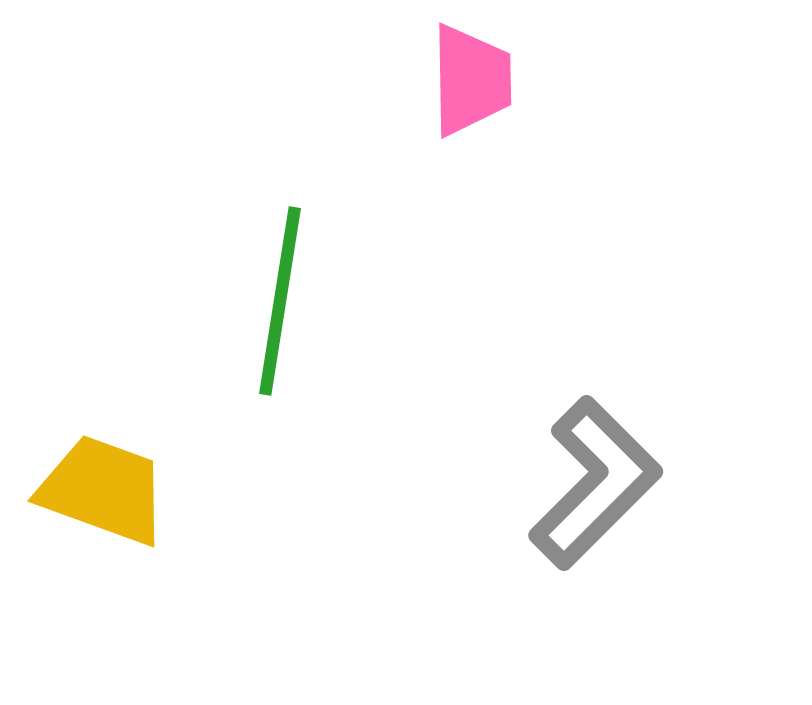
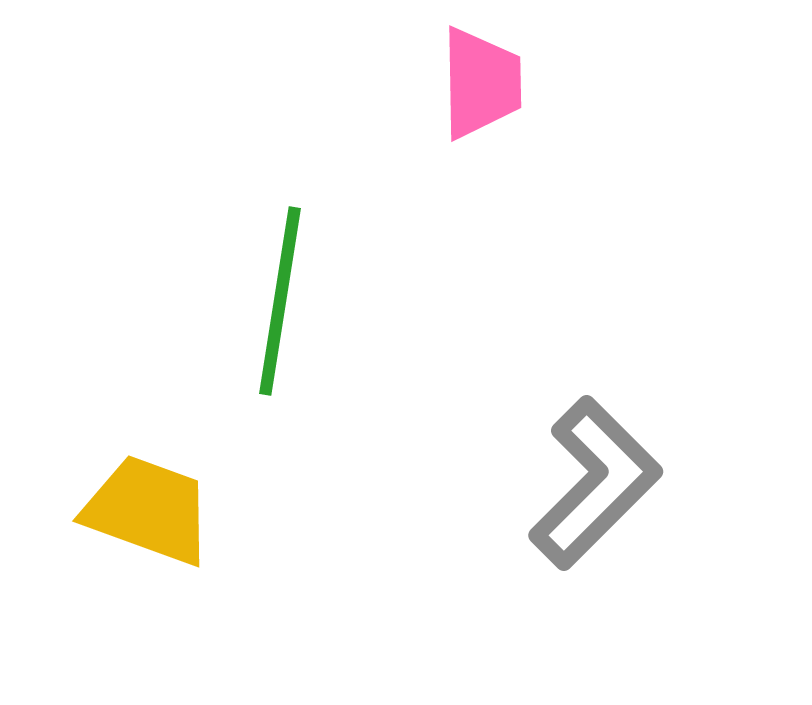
pink trapezoid: moved 10 px right, 3 px down
yellow trapezoid: moved 45 px right, 20 px down
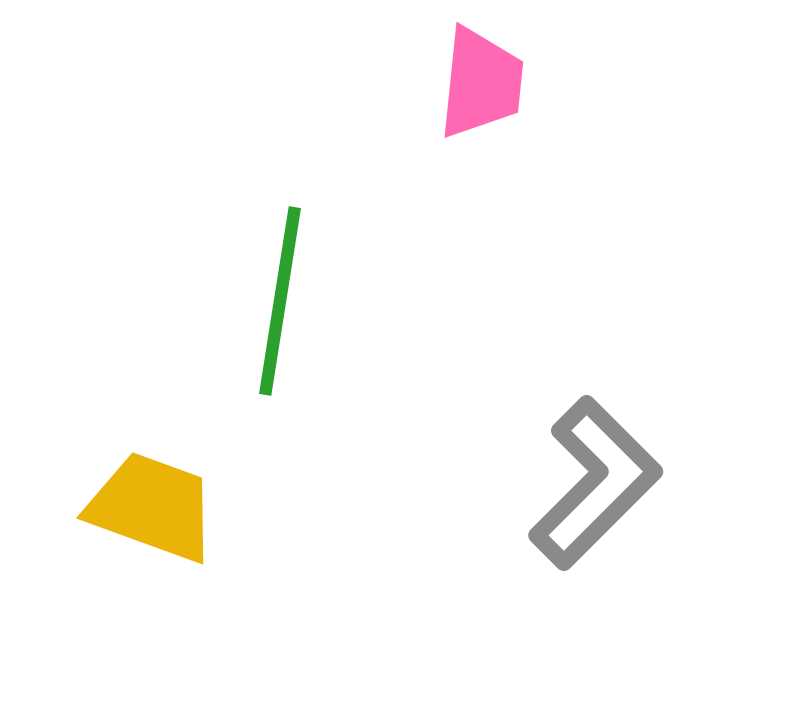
pink trapezoid: rotated 7 degrees clockwise
yellow trapezoid: moved 4 px right, 3 px up
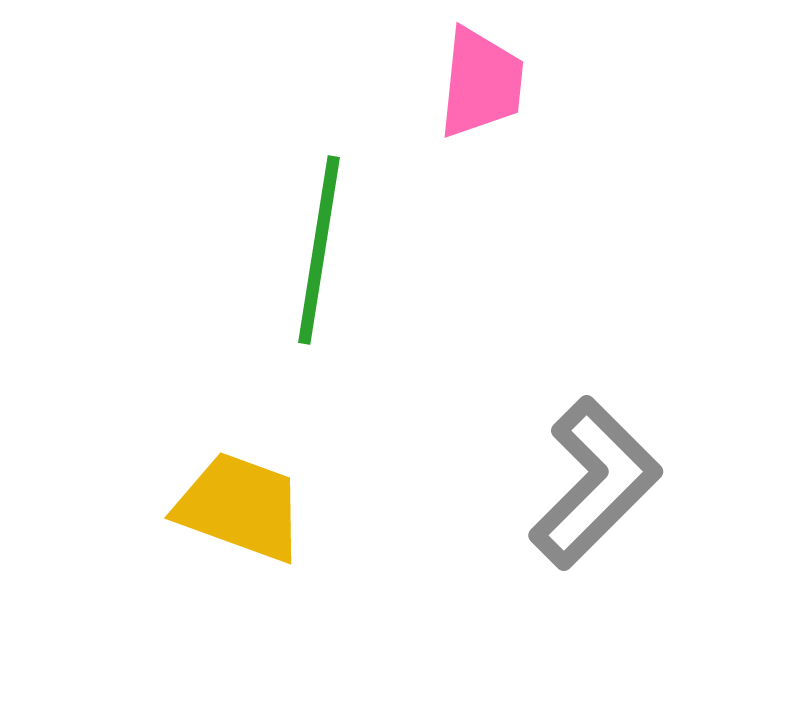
green line: moved 39 px right, 51 px up
yellow trapezoid: moved 88 px right
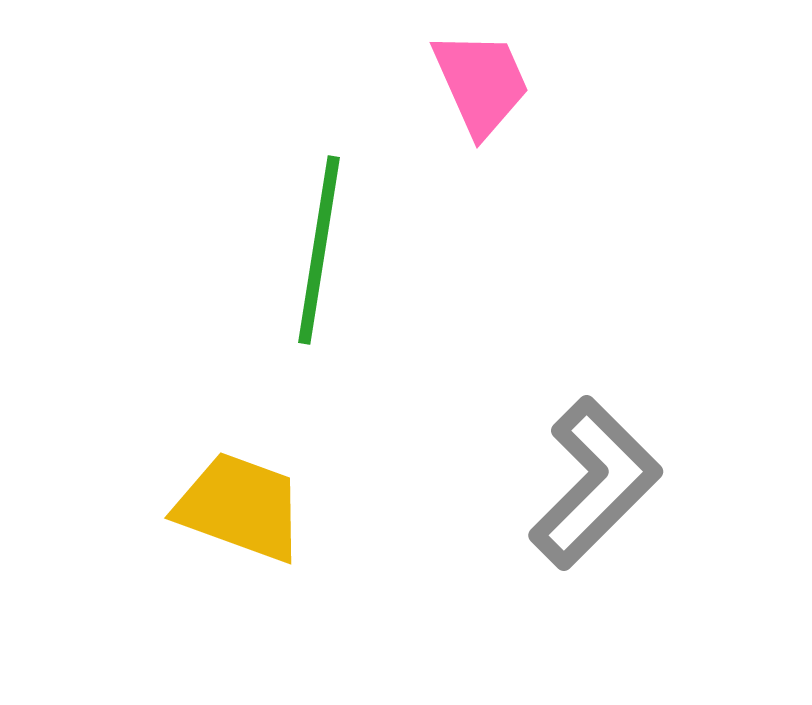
pink trapezoid: rotated 30 degrees counterclockwise
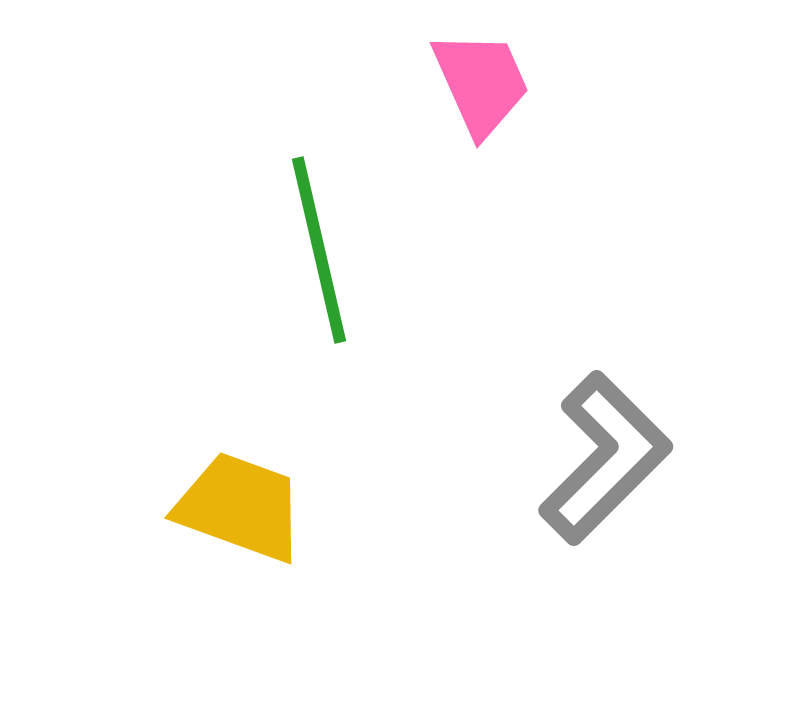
green line: rotated 22 degrees counterclockwise
gray L-shape: moved 10 px right, 25 px up
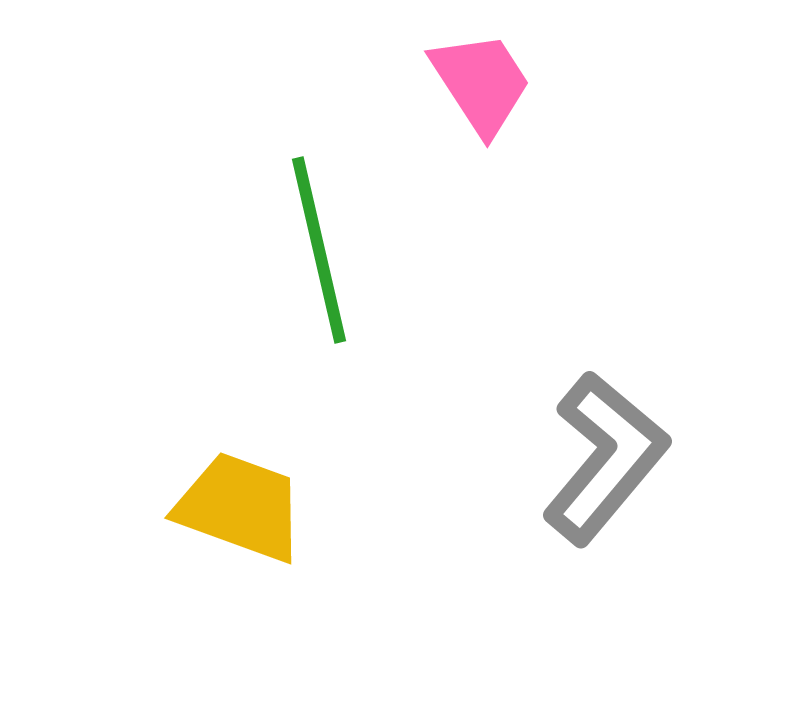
pink trapezoid: rotated 9 degrees counterclockwise
gray L-shape: rotated 5 degrees counterclockwise
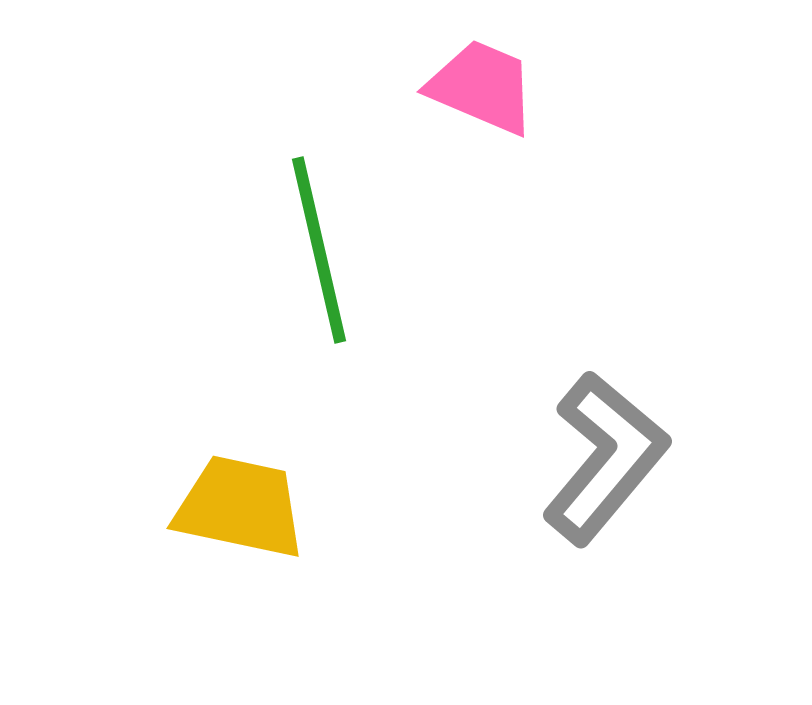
pink trapezoid: moved 1 px right, 4 px down; rotated 34 degrees counterclockwise
yellow trapezoid: rotated 8 degrees counterclockwise
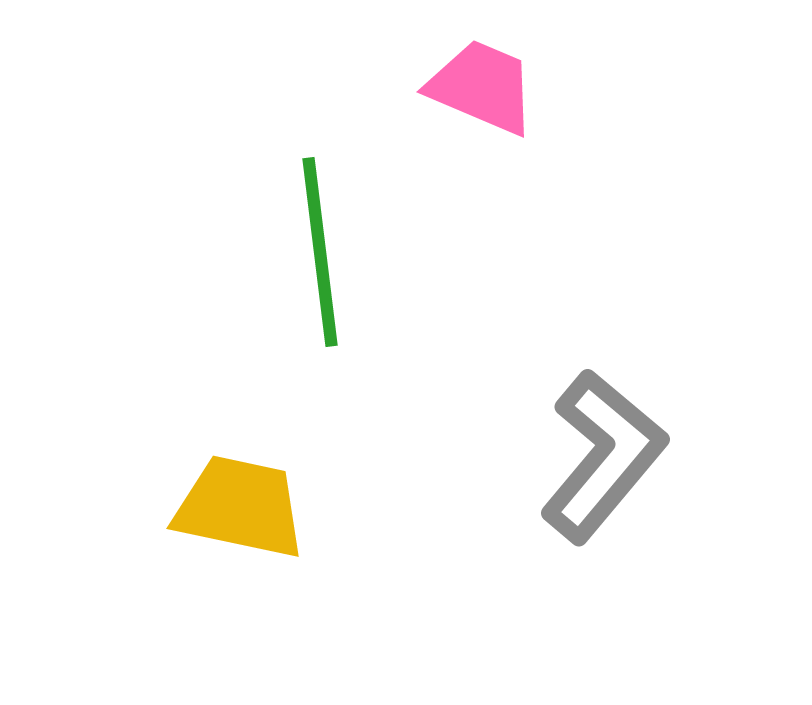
green line: moved 1 px right, 2 px down; rotated 6 degrees clockwise
gray L-shape: moved 2 px left, 2 px up
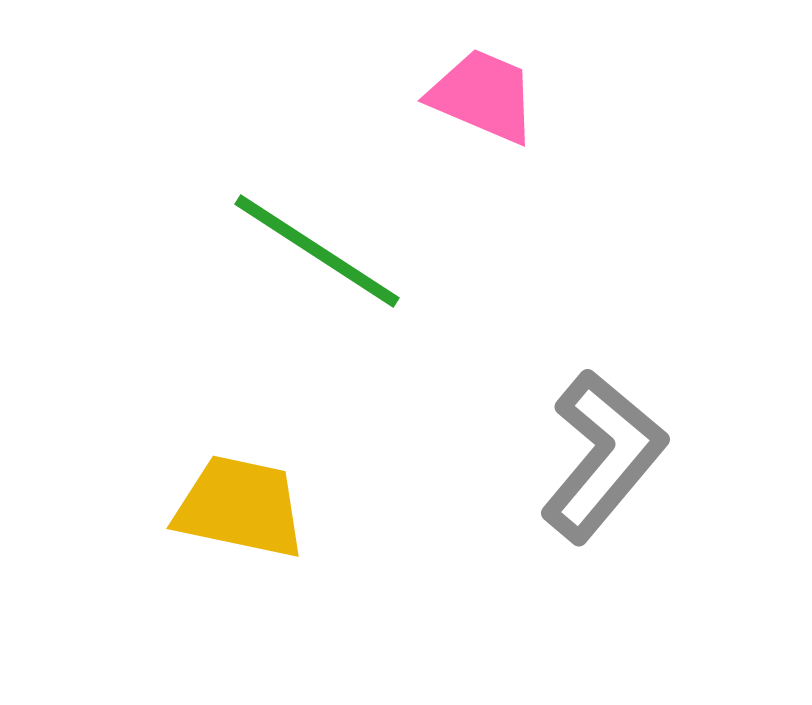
pink trapezoid: moved 1 px right, 9 px down
green line: moved 3 px left, 1 px up; rotated 50 degrees counterclockwise
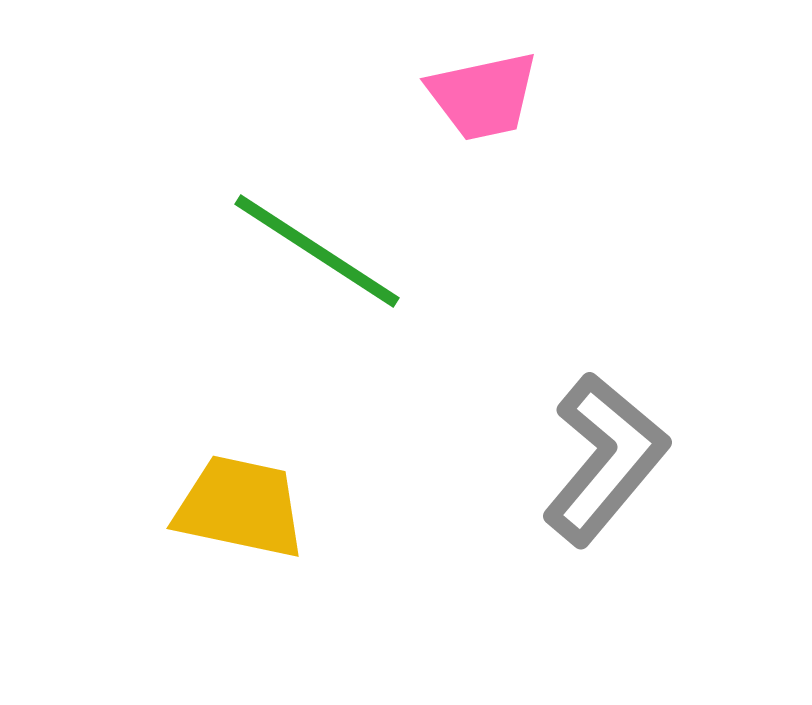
pink trapezoid: rotated 145 degrees clockwise
gray L-shape: moved 2 px right, 3 px down
